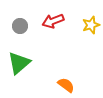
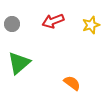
gray circle: moved 8 px left, 2 px up
orange semicircle: moved 6 px right, 2 px up
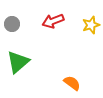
green triangle: moved 1 px left, 1 px up
